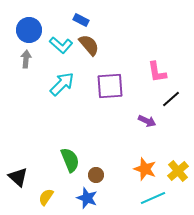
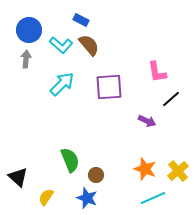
purple square: moved 1 px left, 1 px down
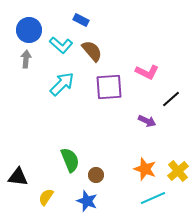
brown semicircle: moved 3 px right, 6 px down
pink L-shape: moved 10 px left; rotated 55 degrees counterclockwise
black triangle: rotated 35 degrees counterclockwise
blue star: moved 3 px down
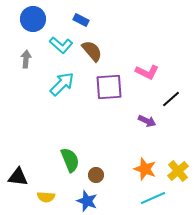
blue circle: moved 4 px right, 11 px up
yellow semicircle: rotated 120 degrees counterclockwise
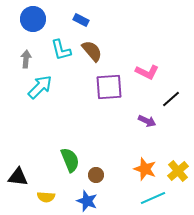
cyan L-shape: moved 5 px down; rotated 35 degrees clockwise
cyan arrow: moved 22 px left, 3 px down
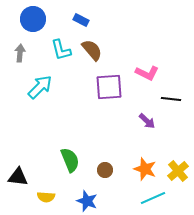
brown semicircle: moved 1 px up
gray arrow: moved 6 px left, 6 px up
pink L-shape: moved 1 px down
black line: rotated 48 degrees clockwise
purple arrow: rotated 18 degrees clockwise
brown circle: moved 9 px right, 5 px up
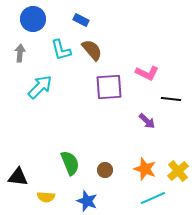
green semicircle: moved 3 px down
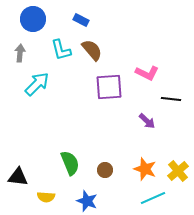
cyan arrow: moved 3 px left, 3 px up
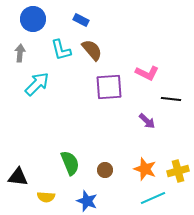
yellow cross: rotated 25 degrees clockwise
